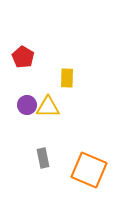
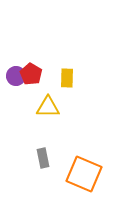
red pentagon: moved 8 px right, 17 px down
purple circle: moved 11 px left, 29 px up
orange square: moved 5 px left, 4 px down
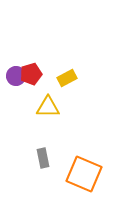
red pentagon: rotated 25 degrees clockwise
yellow rectangle: rotated 60 degrees clockwise
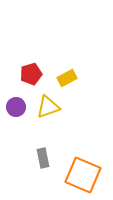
purple circle: moved 31 px down
yellow triangle: rotated 20 degrees counterclockwise
orange square: moved 1 px left, 1 px down
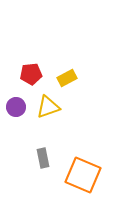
red pentagon: rotated 10 degrees clockwise
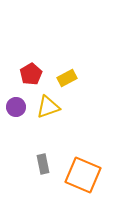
red pentagon: rotated 25 degrees counterclockwise
gray rectangle: moved 6 px down
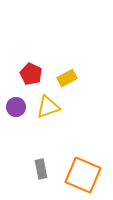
red pentagon: rotated 15 degrees counterclockwise
gray rectangle: moved 2 px left, 5 px down
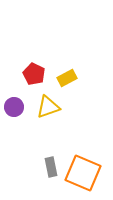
red pentagon: moved 3 px right
purple circle: moved 2 px left
gray rectangle: moved 10 px right, 2 px up
orange square: moved 2 px up
